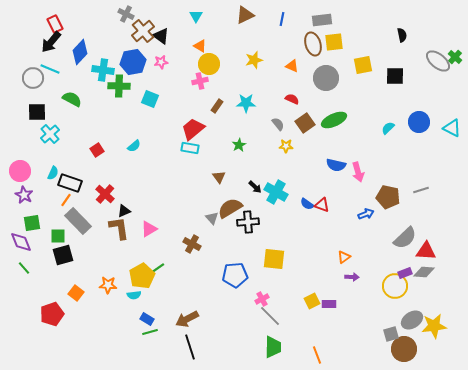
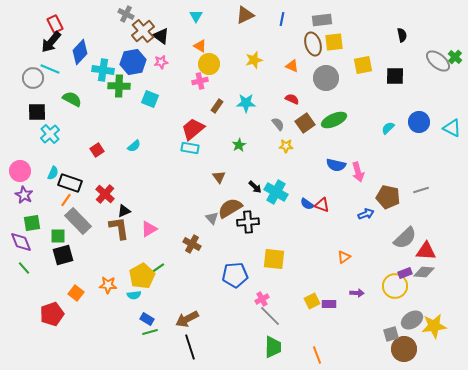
purple arrow at (352, 277): moved 5 px right, 16 px down
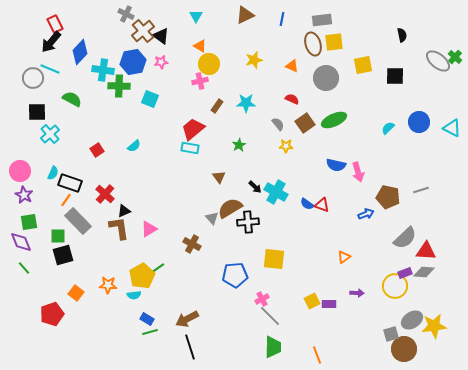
green square at (32, 223): moved 3 px left, 1 px up
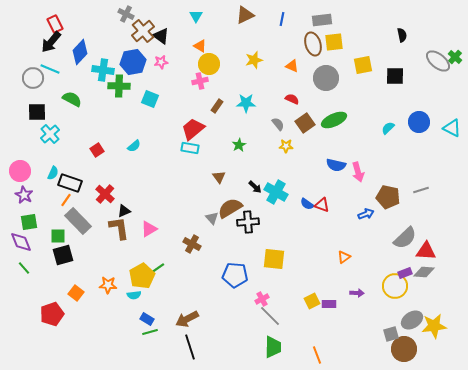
blue pentagon at (235, 275): rotated 10 degrees clockwise
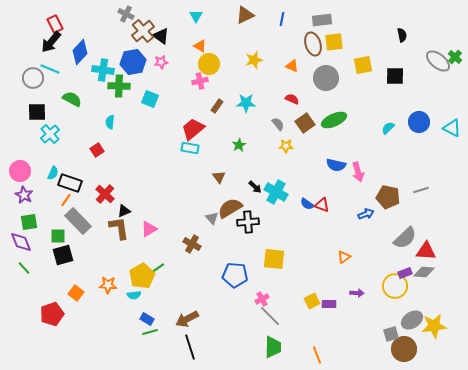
cyan semicircle at (134, 146): moved 24 px left, 24 px up; rotated 136 degrees clockwise
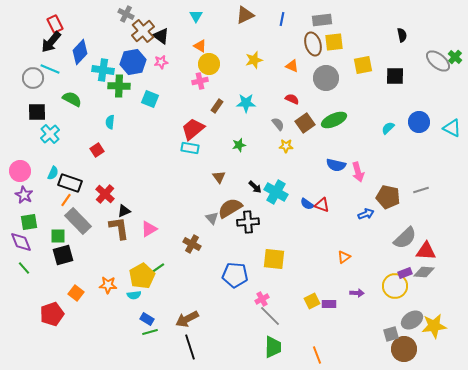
green star at (239, 145): rotated 16 degrees clockwise
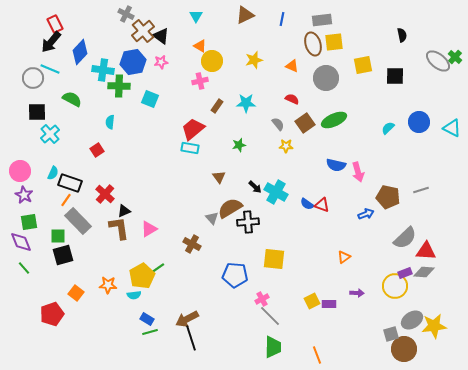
yellow circle at (209, 64): moved 3 px right, 3 px up
black line at (190, 347): moved 1 px right, 9 px up
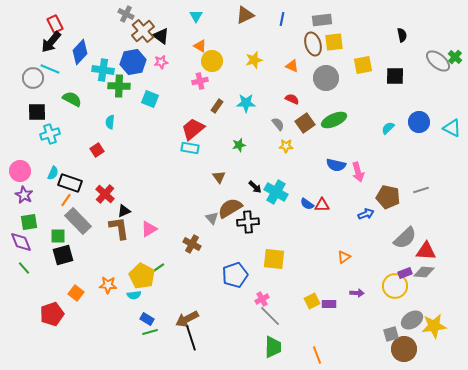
cyan cross at (50, 134): rotated 24 degrees clockwise
red triangle at (322, 205): rotated 21 degrees counterclockwise
blue pentagon at (235, 275): rotated 25 degrees counterclockwise
yellow pentagon at (142, 276): rotated 15 degrees counterclockwise
